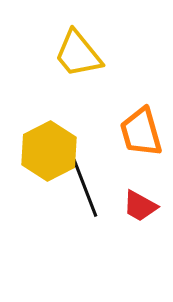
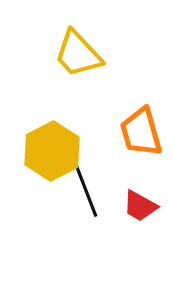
yellow trapezoid: rotated 4 degrees counterclockwise
yellow hexagon: moved 3 px right
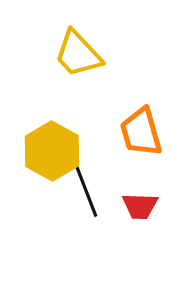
yellow hexagon: rotated 4 degrees counterclockwise
red trapezoid: rotated 27 degrees counterclockwise
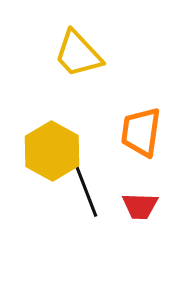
orange trapezoid: rotated 24 degrees clockwise
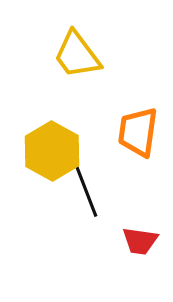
yellow trapezoid: moved 1 px left, 1 px down; rotated 6 degrees clockwise
orange trapezoid: moved 3 px left
red trapezoid: moved 35 px down; rotated 6 degrees clockwise
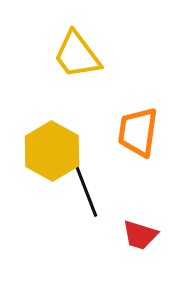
red trapezoid: moved 6 px up; rotated 9 degrees clockwise
